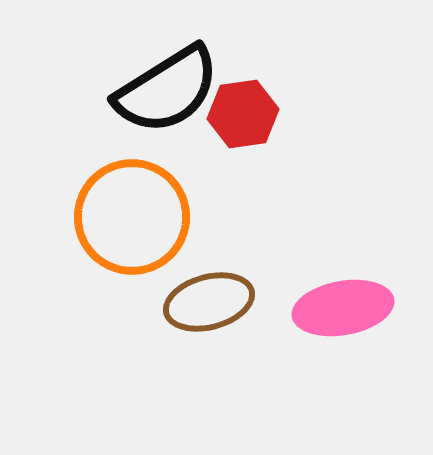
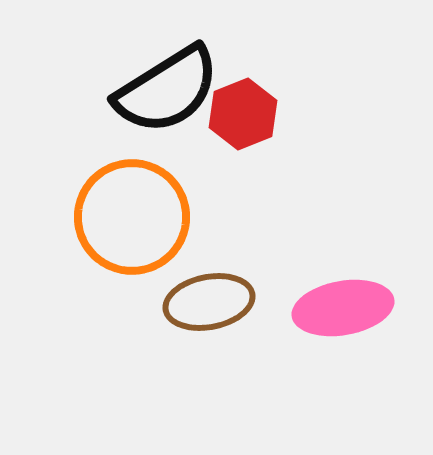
red hexagon: rotated 14 degrees counterclockwise
brown ellipse: rotated 4 degrees clockwise
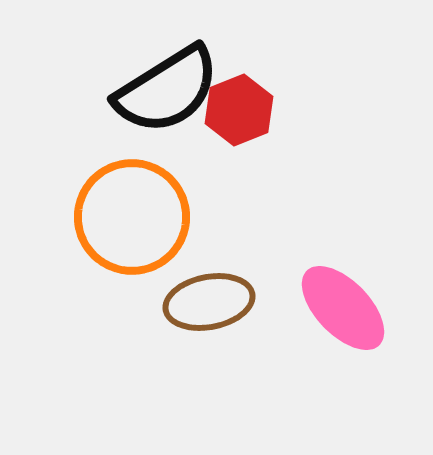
red hexagon: moved 4 px left, 4 px up
pink ellipse: rotated 56 degrees clockwise
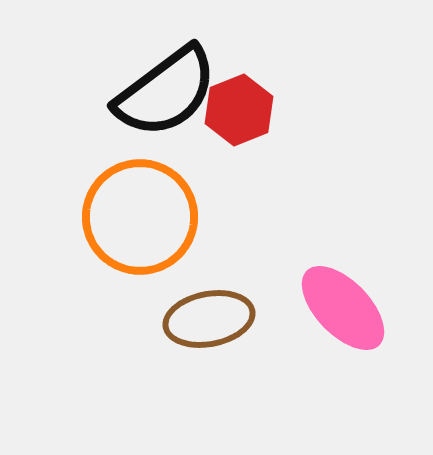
black semicircle: moved 1 px left, 2 px down; rotated 5 degrees counterclockwise
orange circle: moved 8 px right
brown ellipse: moved 17 px down
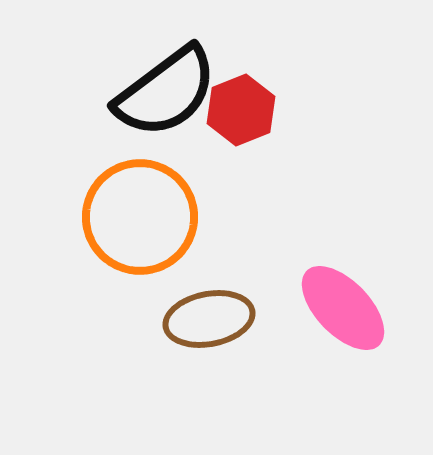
red hexagon: moved 2 px right
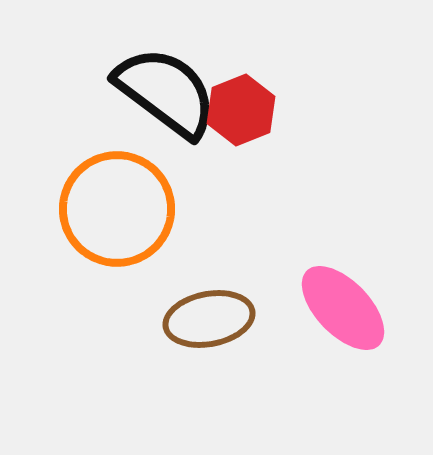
black semicircle: rotated 106 degrees counterclockwise
orange circle: moved 23 px left, 8 px up
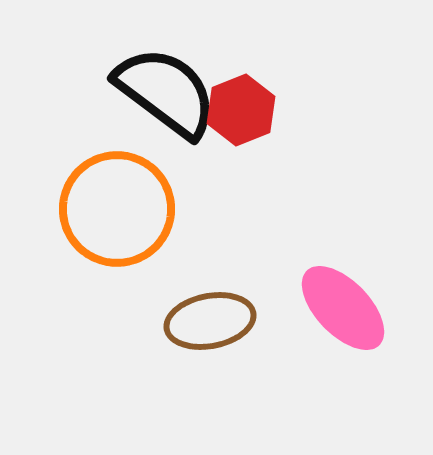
brown ellipse: moved 1 px right, 2 px down
